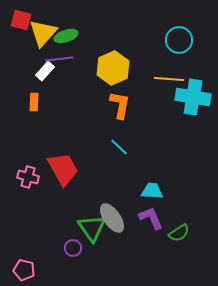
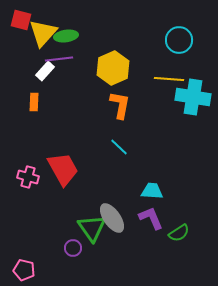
green ellipse: rotated 10 degrees clockwise
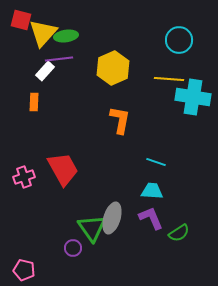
orange L-shape: moved 15 px down
cyan line: moved 37 px right, 15 px down; rotated 24 degrees counterclockwise
pink cross: moved 4 px left; rotated 35 degrees counterclockwise
gray ellipse: rotated 52 degrees clockwise
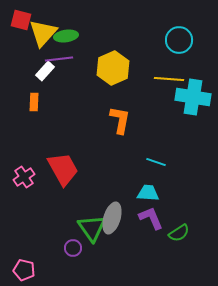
pink cross: rotated 15 degrees counterclockwise
cyan trapezoid: moved 4 px left, 2 px down
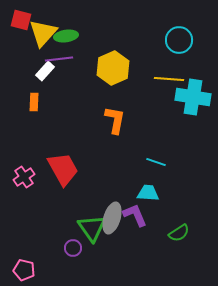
orange L-shape: moved 5 px left
purple L-shape: moved 16 px left, 3 px up
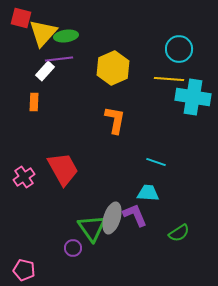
red square: moved 2 px up
cyan circle: moved 9 px down
